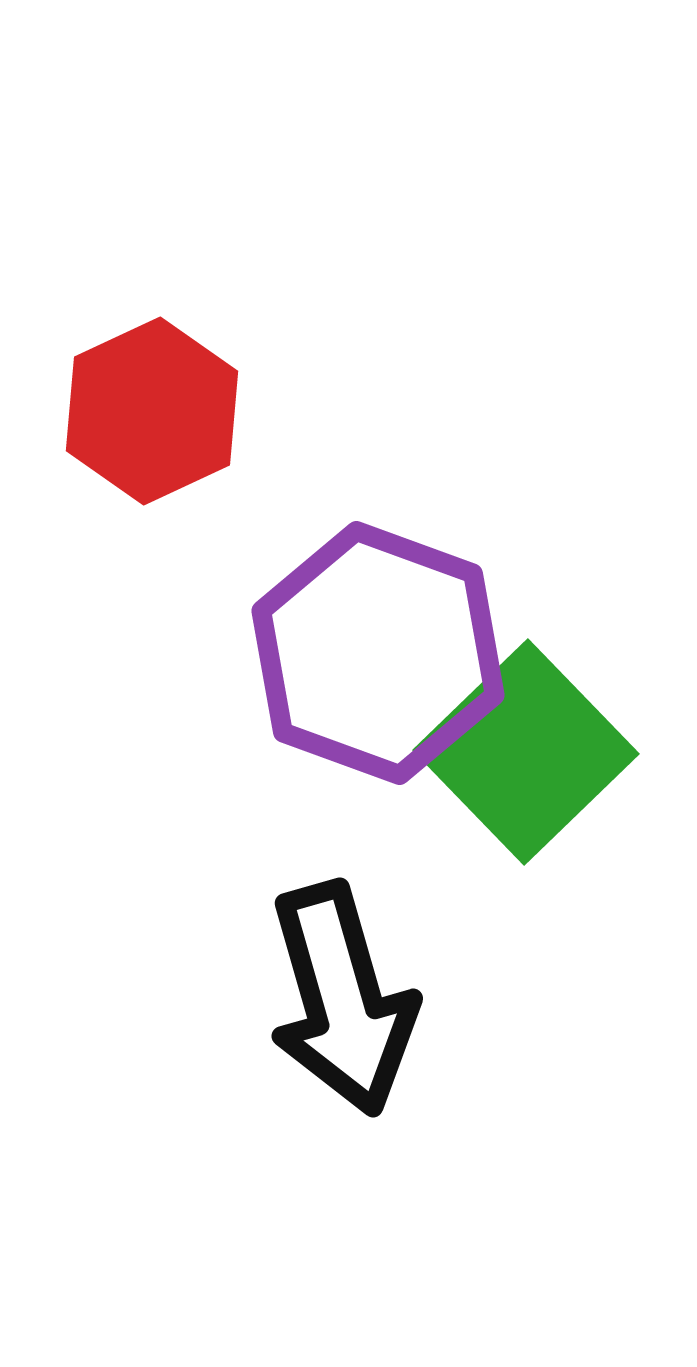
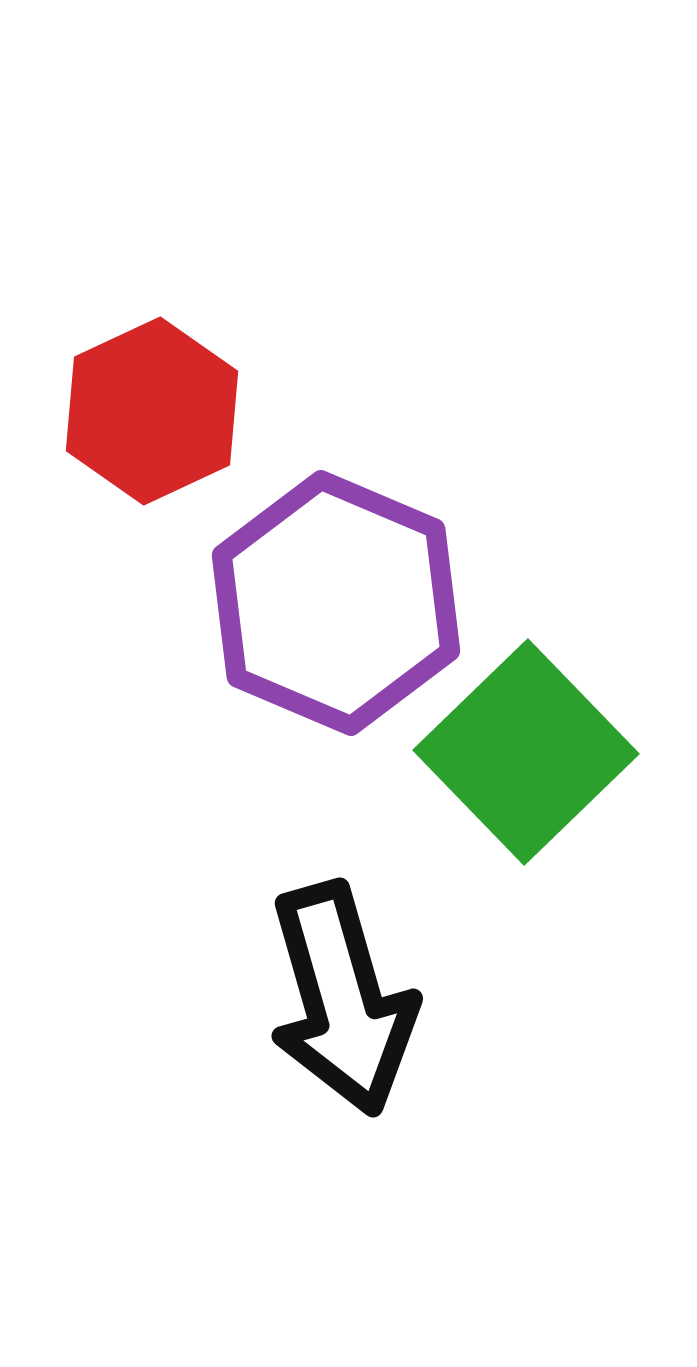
purple hexagon: moved 42 px left, 50 px up; rotated 3 degrees clockwise
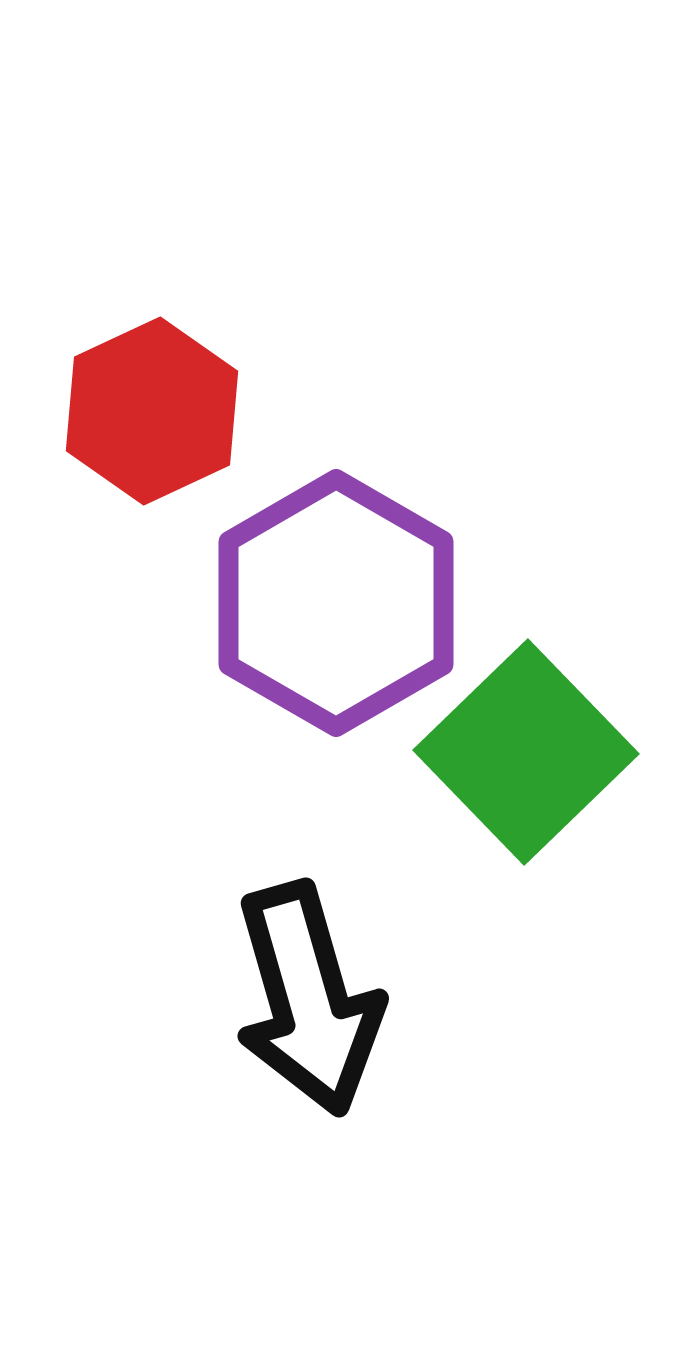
purple hexagon: rotated 7 degrees clockwise
black arrow: moved 34 px left
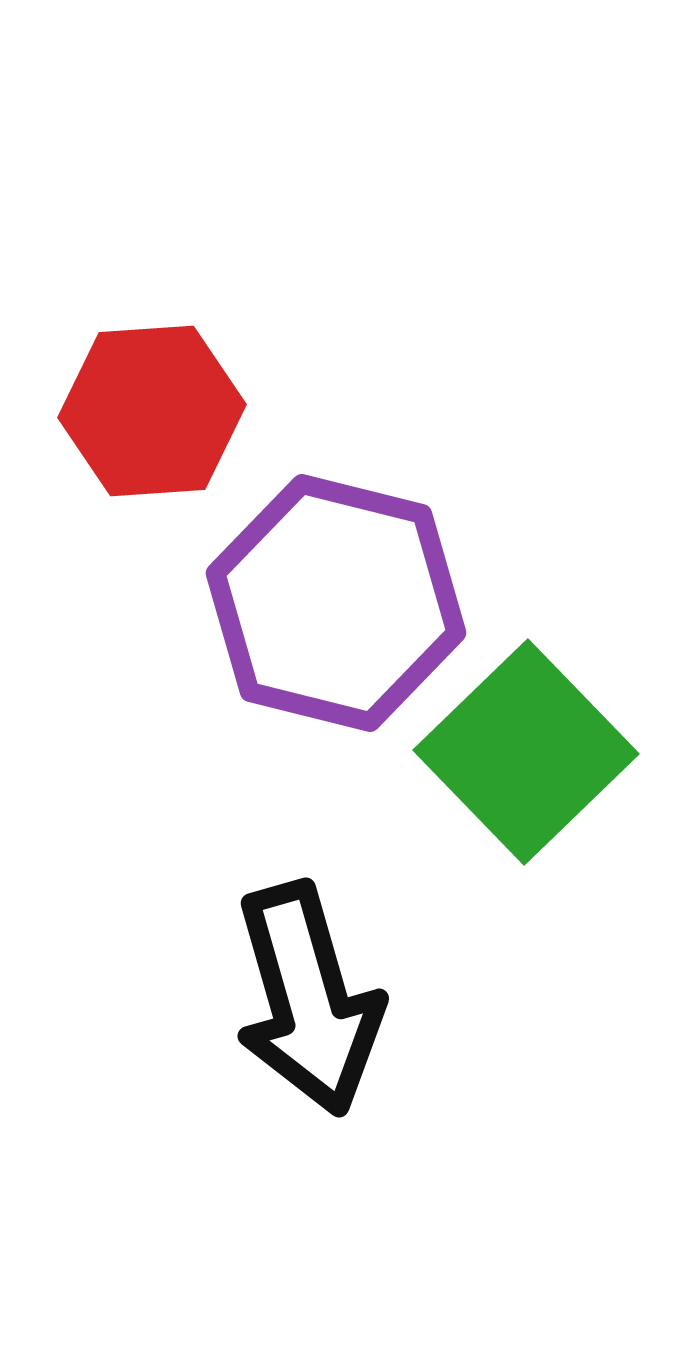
red hexagon: rotated 21 degrees clockwise
purple hexagon: rotated 16 degrees counterclockwise
